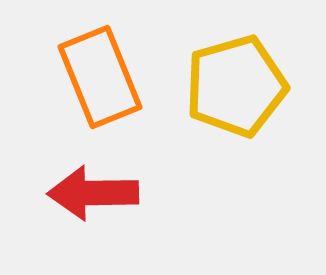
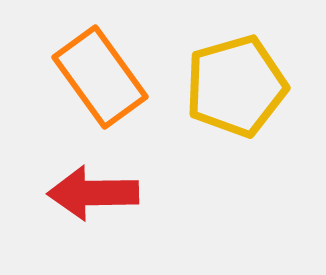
orange rectangle: rotated 14 degrees counterclockwise
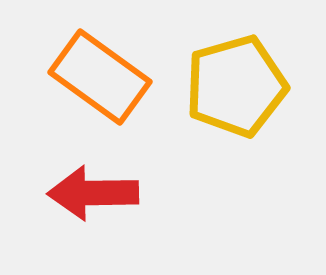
orange rectangle: rotated 18 degrees counterclockwise
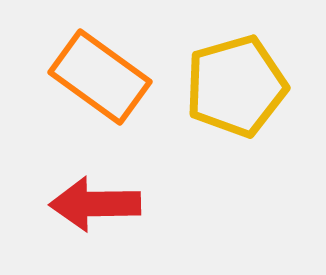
red arrow: moved 2 px right, 11 px down
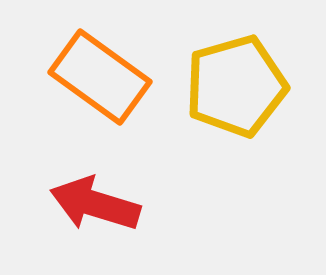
red arrow: rotated 18 degrees clockwise
